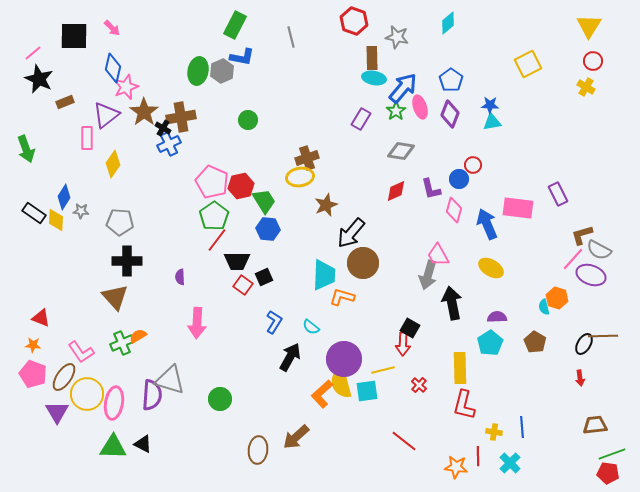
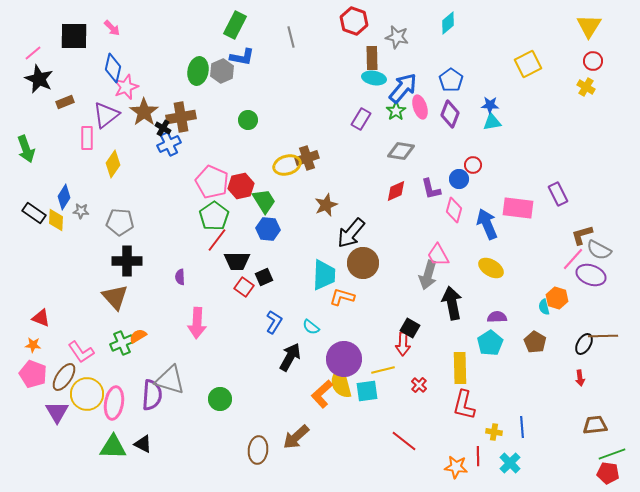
yellow ellipse at (300, 177): moved 13 px left, 12 px up; rotated 8 degrees counterclockwise
red square at (243, 285): moved 1 px right, 2 px down
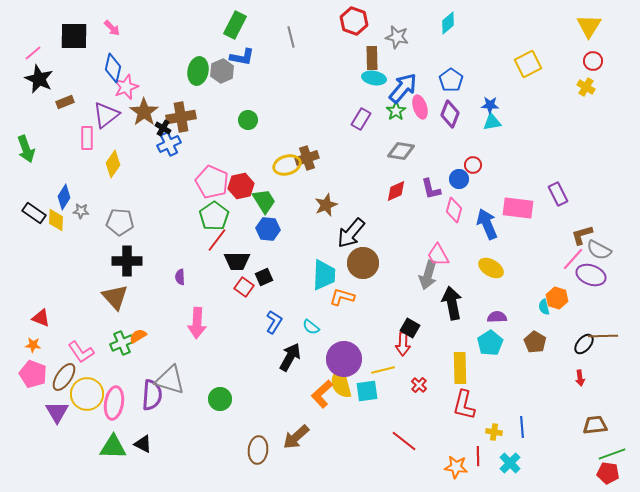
black ellipse at (584, 344): rotated 10 degrees clockwise
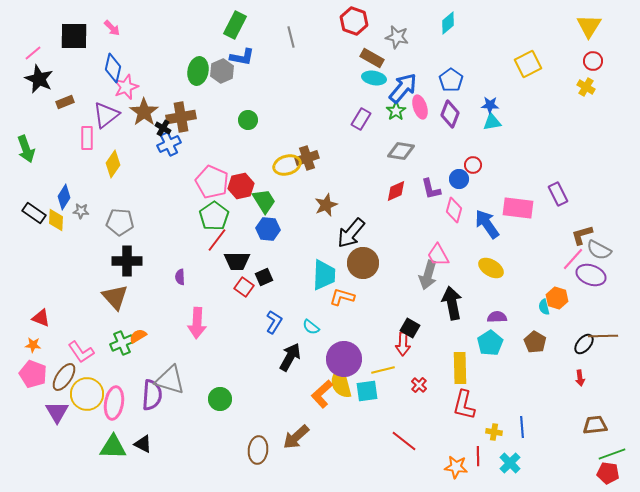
brown rectangle at (372, 58): rotated 60 degrees counterclockwise
blue arrow at (487, 224): rotated 12 degrees counterclockwise
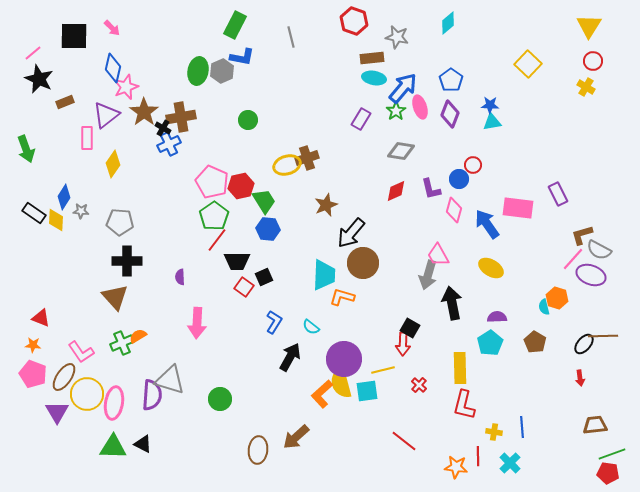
brown rectangle at (372, 58): rotated 35 degrees counterclockwise
yellow square at (528, 64): rotated 20 degrees counterclockwise
